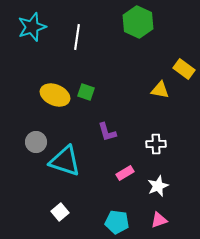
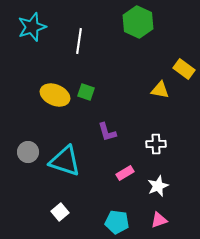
white line: moved 2 px right, 4 px down
gray circle: moved 8 px left, 10 px down
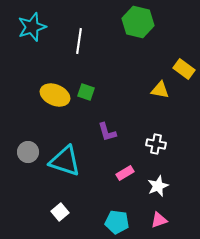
green hexagon: rotated 12 degrees counterclockwise
white cross: rotated 12 degrees clockwise
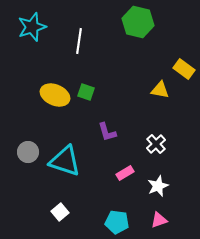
white cross: rotated 36 degrees clockwise
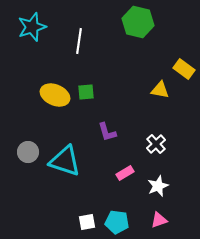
green square: rotated 24 degrees counterclockwise
white square: moved 27 px right, 10 px down; rotated 30 degrees clockwise
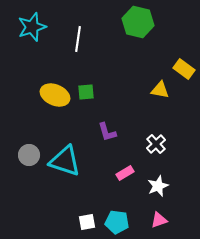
white line: moved 1 px left, 2 px up
gray circle: moved 1 px right, 3 px down
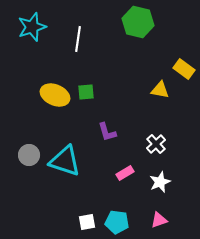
white star: moved 2 px right, 4 px up
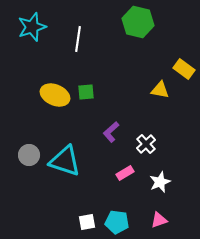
purple L-shape: moved 4 px right; rotated 65 degrees clockwise
white cross: moved 10 px left
